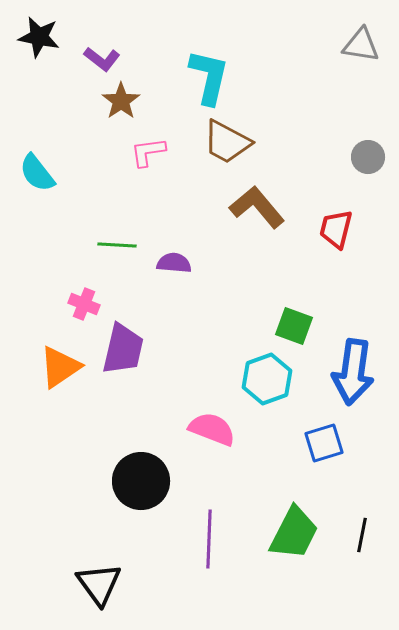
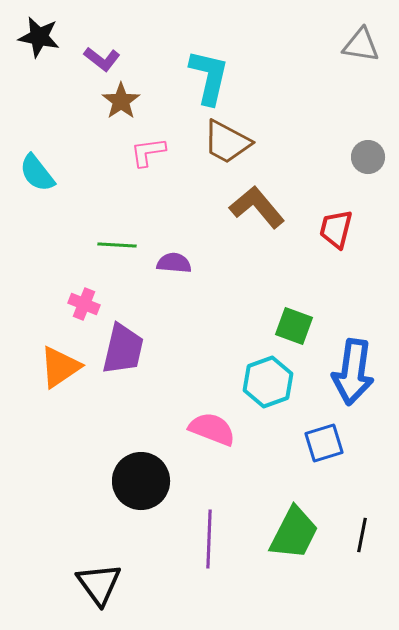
cyan hexagon: moved 1 px right, 3 px down
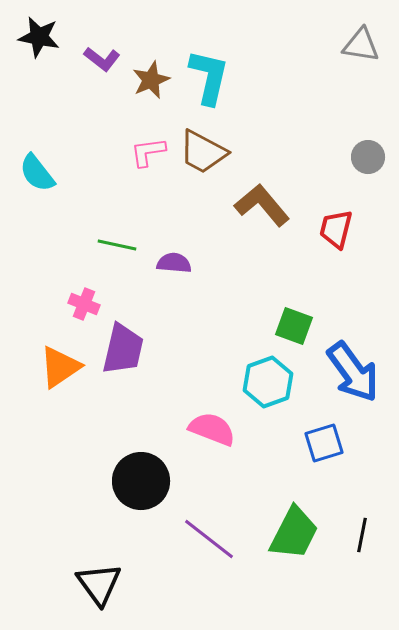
brown star: moved 30 px right, 21 px up; rotated 12 degrees clockwise
brown trapezoid: moved 24 px left, 10 px down
brown L-shape: moved 5 px right, 2 px up
green line: rotated 9 degrees clockwise
blue arrow: rotated 44 degrees counterclockwise
purple line: rotated 54 degrees counterclockwise
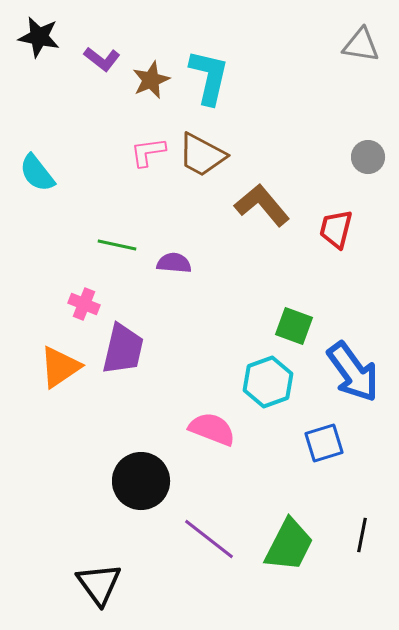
brown trapezoid: moved 1 px left, 3 px down
green trapezoid: moved 5 px left, 12 px down
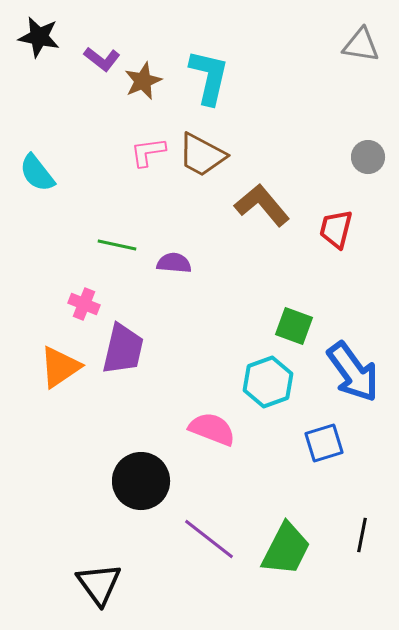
brown star: moved 8 px left, 1 px down
green trapezoid: moved 3 px left, 4 px down
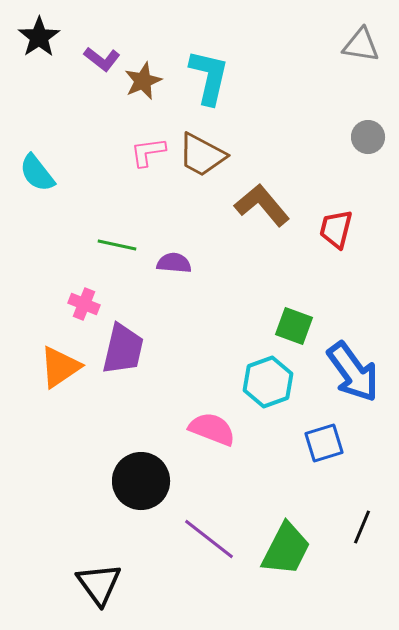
black star: rotated 27 degrees clockwise
gray circle: moved 20 px up
black line: moved 8 px up; rotated 12 degrees clockwise
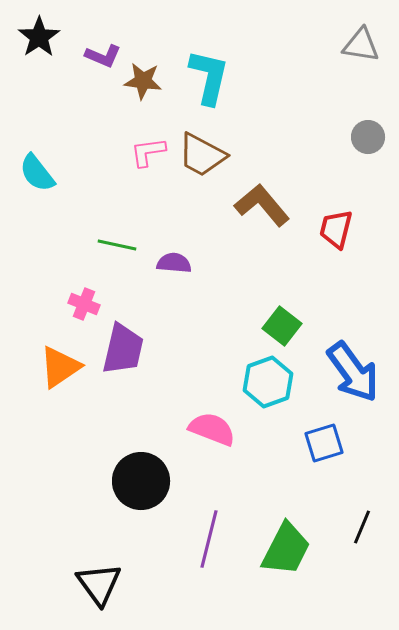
purple L-shape: moved 1 px right, 3 px up; rotated 15 degrees counterclockwise
brown star: rotated 30 degrees clockwise
green square: moved 12 px left; rotated 18 degrees clockwise
purple line: rotated 66 degrees clockwise
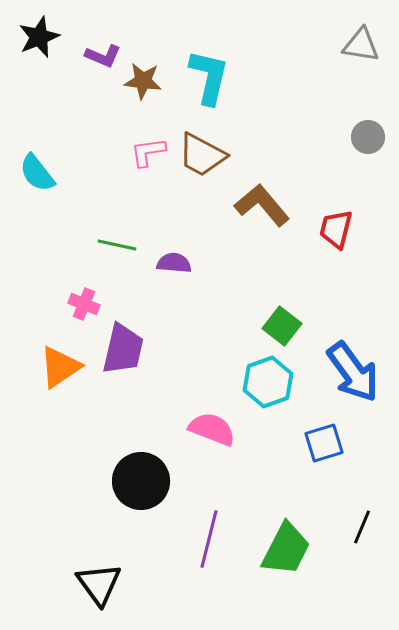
black star: rotated 12 degrees clockwise
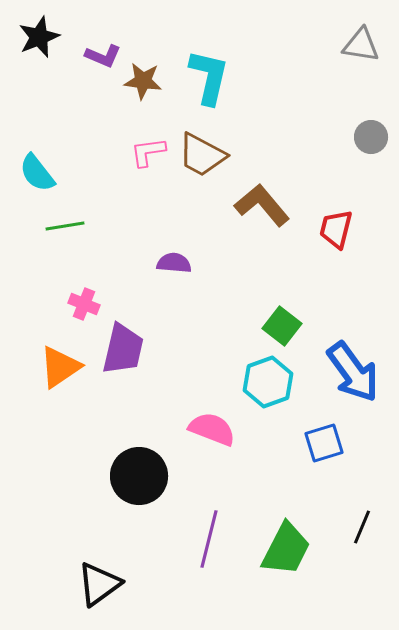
gray circle: moved 3 px right
green line: moved 52 px left, 19 px up; rotated 21 degrees counterclockwise
black circle: moved 2 px left, 5 px up
black triangle: rotated 30 degrees clockwise
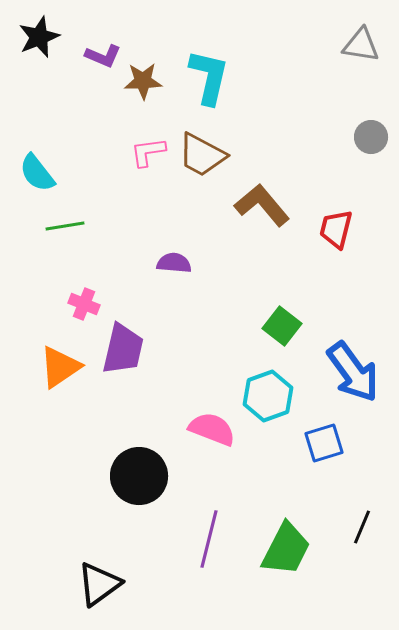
brown star: rotated 9 degrees counterclockwise
cyan hexagon: moved 14 px down
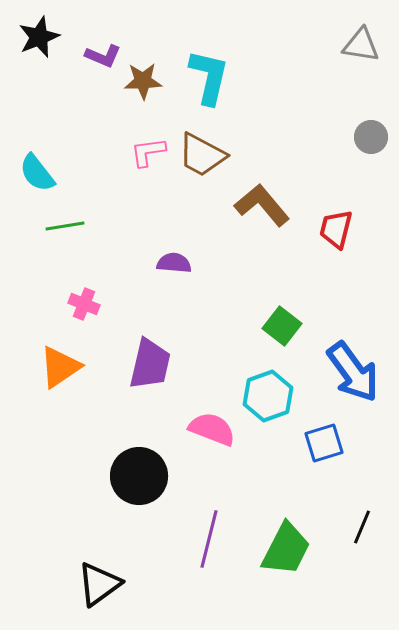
purple trapezoid: moved 27 px right, 15 px down
